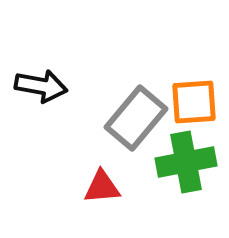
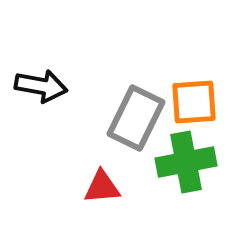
gray rectangle: rotated 14 degrees counterclockwise
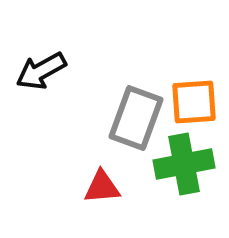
black arrow: moved 15 px up; rotated 141 degrees clockwise
gray rectangle: rotated 6 degrees counterclockwise
green cross: moved 2 px left, 2 px down
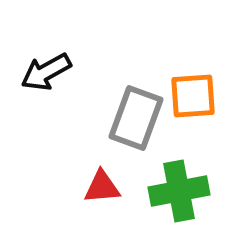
black arrow: moved 5 px right, 1 px down
orange square: moved 1 px left, 6 px up
green cross: moved 5 px left, 27 px down
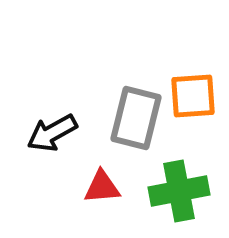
black arrow: moved 6 px right, 61 px down
gray rectangle: rotated 6 degrees counterclockwise
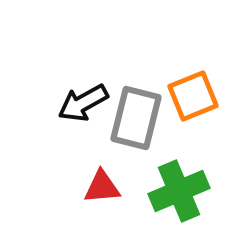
orange square: rotated 18 degrees counterclockwise
black arrow: moved 31 px right, 30 px up
green cross: rotated 12 degrees counterclockwise
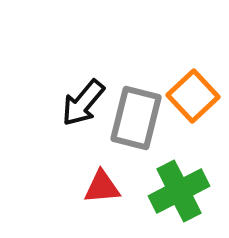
orange square: rotated 21 degrees counterclockwise
black arrow: rotated 21 degrees counterclockwise
green cross: rotated 4 degrees counterclockwise
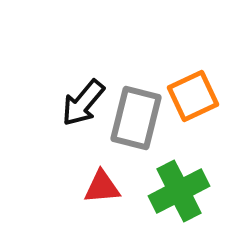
orange square: rotated 18 degrees clockwise
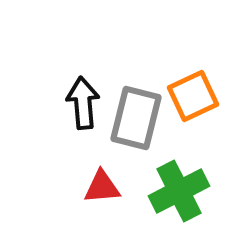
black arrow: rotated 135 degrees clockwise
